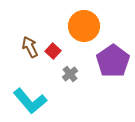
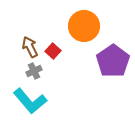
gray cross: moved 36 px left, 3 px up; rotated 14 degrees clockwise
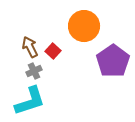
cyan L-shape: rotated 68 degrees counterclockwise
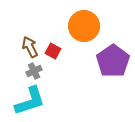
red square: rotated 14 degrees counterclockwise
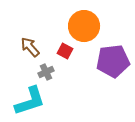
brown arrow: rotated 15 degrees counterclockwise
red square: moved 12 px right
purple pentagon: rotated 28 degrees clockwise
gray cross: moved 12 px right, 1 px down
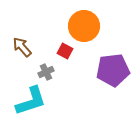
brown arrow: moved 8 px left
purple pentagon: moved 9 px down
cyan L-shape: moved 1 px right
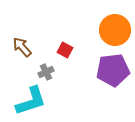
orange circle: moved 31 px right, 4 px down
red square: moved 1 px up
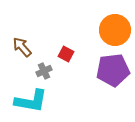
red square: moved 1 px right, 4 px down
gray cross: moved 2 px left, 1 px up
cyan L-shape: rotated 28 degrees clockwise
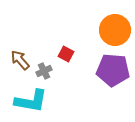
brown arrow: moved 2 px left, 13 px down
purple pentagon: rotated 12 degrees clockwise
